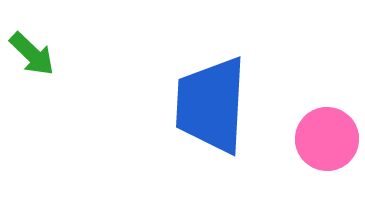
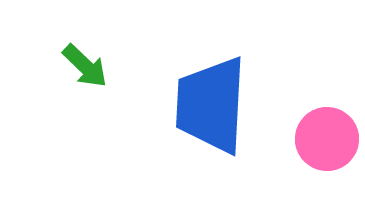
green arrow: moved 53 px right, 12 px down
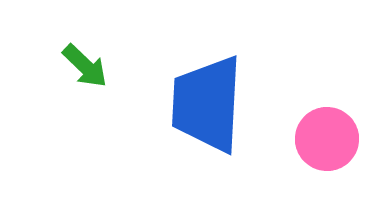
blue trapezoid: moved 4 px left, 1 px up
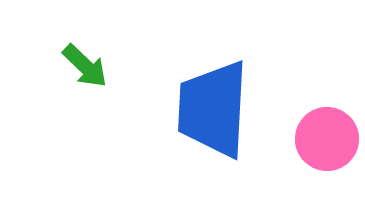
blue trapezoid: moved 6 px right, 5 px down
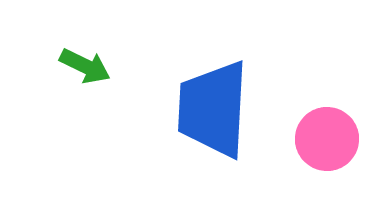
green arrow: rotated 18 degrees counterclockwise
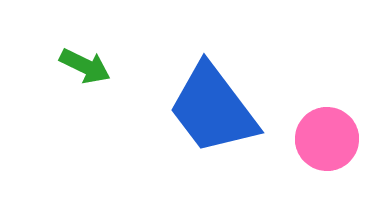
blue trapezoid: rotated 40 degrees counterclockwise
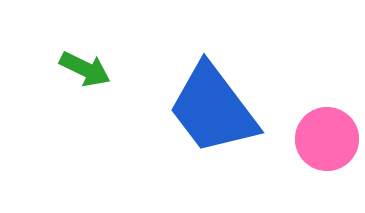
green arrow: moved 3 px down
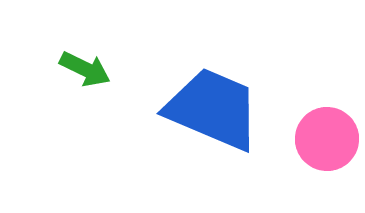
blue trapezoid: rotated 150 degrees clockwise
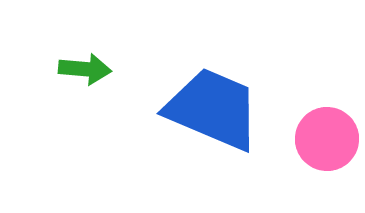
green arrow: rotated 21 degrees counterclockwise
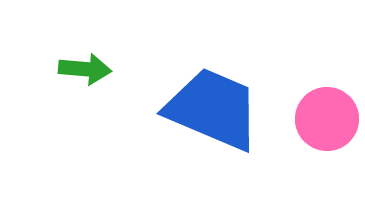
pink circle: moved 20 px up
